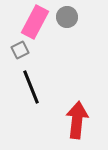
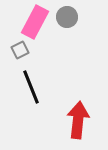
red arrow: moved 1 px right
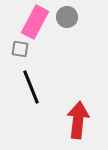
gray square: moved 1 px up; rotated 36 degrees clockwise
